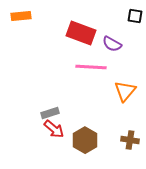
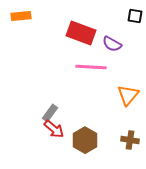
orange triangle: moved 3 px right, 4 px down
gray rectangle: rotated 36 degrees counterclockwise
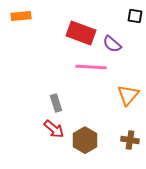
purple semicircle: rotated 12 degrees clockwise
gray rectangle: moved 6 px right, 10 px up; rotated 54 degrees counterclockwise
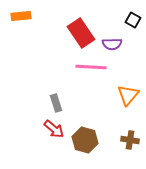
black square: moved 2 px left, 4 px down; rotated 21 degrees clockwise
red rectangle: rotated 36 degrees clockwise
purple semicircle: rotated 42 degrees counterclockwise
brown hexagon: rotated 15 degrees counterclockwise
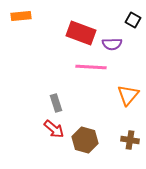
red rectangle: rotated 36 degrees counterclockwise
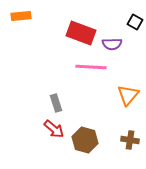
black square: moved 2 px right, 2 px down
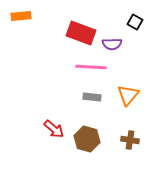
gray rectangle: moved 36 px right, 6 px up; rotated 66 degrees counterclockwise
brown hexagon: moved 2 px right, 1 px up
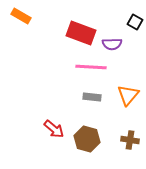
orange rectangle: rotated 36 degrees clockwise
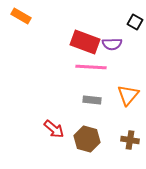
red rectangle: moved 4 px right, 9 px down
gray rectangle: moved 3 px down
